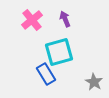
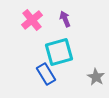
gray star: moved 2 px right, 5 px up
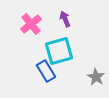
pink cross: moved 1 px left, 4 px down
cyan square: moved 1 px up
blue rectangle: moved 3 px up
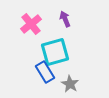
cyan square: moved 4 px left, 1 px down
blue rectangle: moved 1 px left, 1 px down
gray star: moved 26 px left, 7 px down
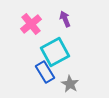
cyan square: rotated 12 degrees counterclockwise
